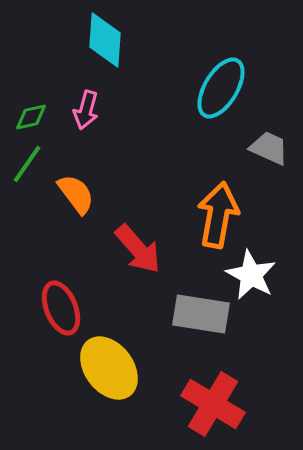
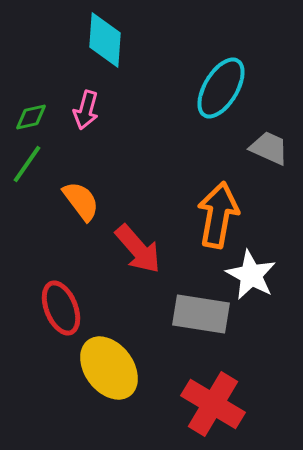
orange semicircle: moved 5 px right, 7 px down
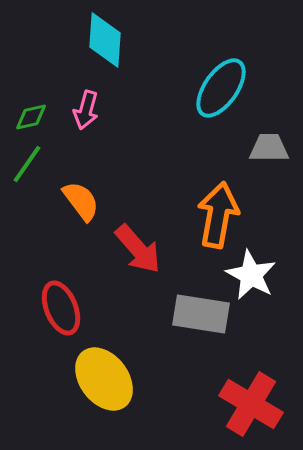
cyan ellipse: rotated 4 degrees clockwise
gray trapezoid: rotated 24 degrees counterclockwise
yellow ellipse: moved 5 px left, 11 px down
red cross: moved 38 px right
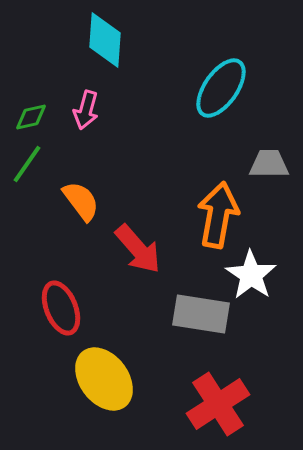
gray trapezoid: moved 16 px down
white star: rotated 6 degrees clockwise
red cross: moved 33 px left; rotated 26 degrees clockwise
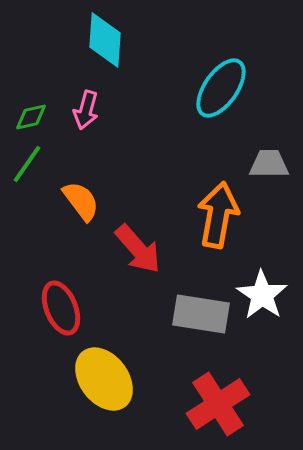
white star: moved 11 px right, 20 px down
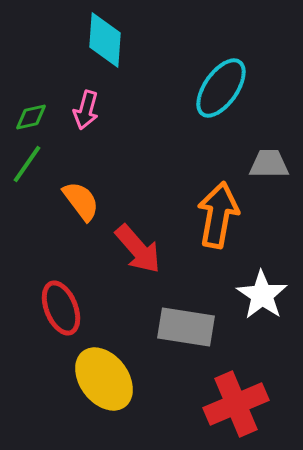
gray rectangle: moved 15 px left, 13 px down
red cross: moved 18 px right; rotated 10 degrees clockwise
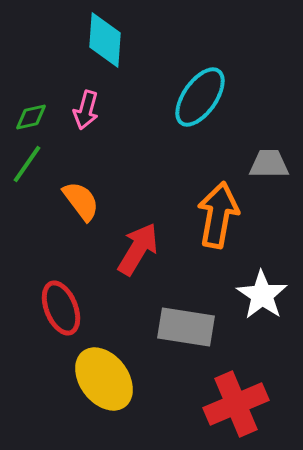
cyan ellipse: moved 21 px left, 9 px down
red arrow: rotated 108 degrees counterclockwise
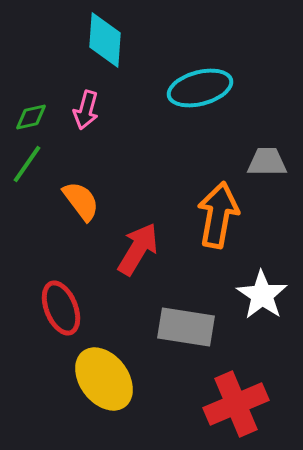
cyan ellipse: moved 9 px up; rotated 40 degrees clockwise
gray trapezoid: moved 2 px left, 2 px up
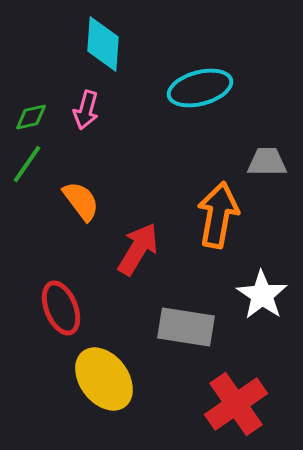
cyan diamond: moved 2 px left, 4 px down
red cross: rotated 12 degrees counterclockwise
